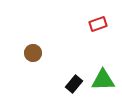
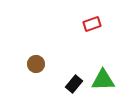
red rectangle: moved 6 px left
brown circle: moved 3 px right, 11 px down
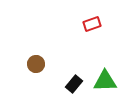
green triangle: moved 2 px right, 1 px down
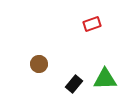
brown circle: moved 3 px right
green triangle: moved 2 px up
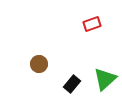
green triangle: rotated 40 degrees counterclockwise
black rectangle: moved 2 px left
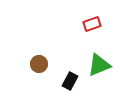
green triangle: moved 6 px left, 14 px up; rotated 20 degrees clockwise
black rectangle: moved 2 px left, 3 px up; rotated 12 degrees counterclockwise
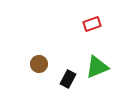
green triangle: moved 2 px left, 2 px down
black rectangle: moved 2 px left, 2 px up
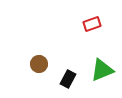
green triangle: moved 5 px right, 3 px down
